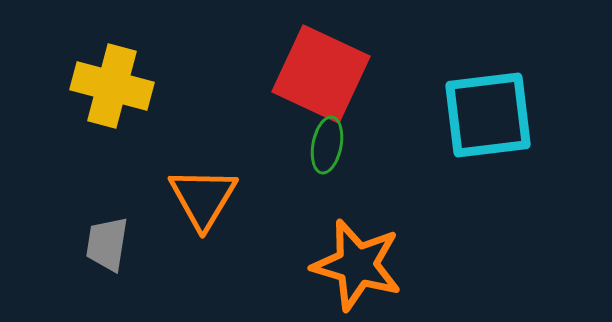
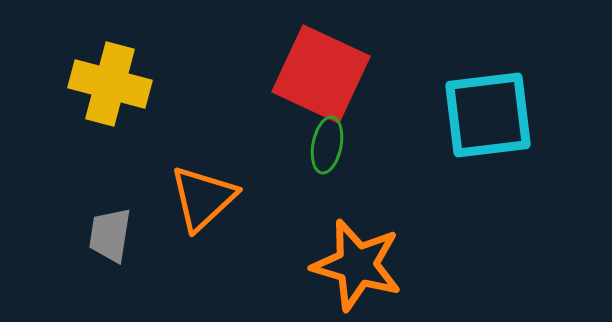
yellow cross: moved 2 px left, 2 px up
orange triangle: rotated 16 degrees clockwise
gray trapezoid: moved 3 px right, 9 px up
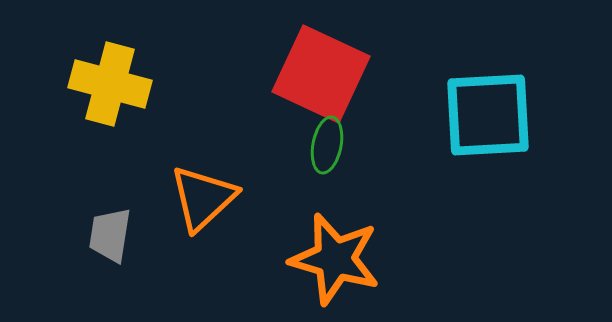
cyan square: rotated 4 degrees clockwise
orange star: moved 22 px left, 6 px up
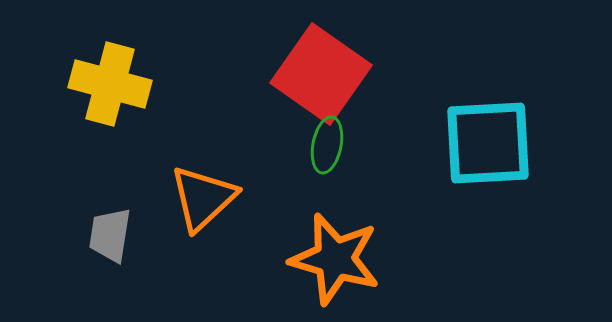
red square: rotated 10 degrees clockwise
cyan square: moved 28 px down
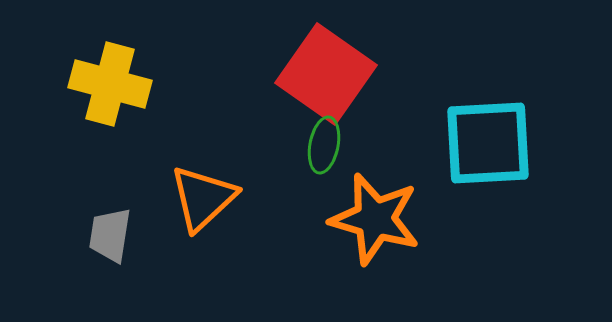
red square: moved 5 px right
green ellipse: moved 3 px left
orange star: moved 40 px right, 40 px up
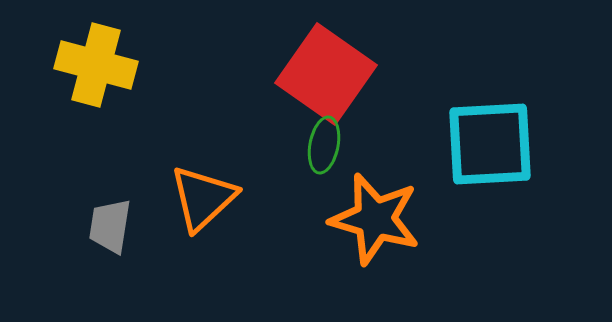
yellow cross: moved 14 px left, 19 px up
cyan square: moved 2 px right, 1 px down
gray trapezoid: moved 9 px up
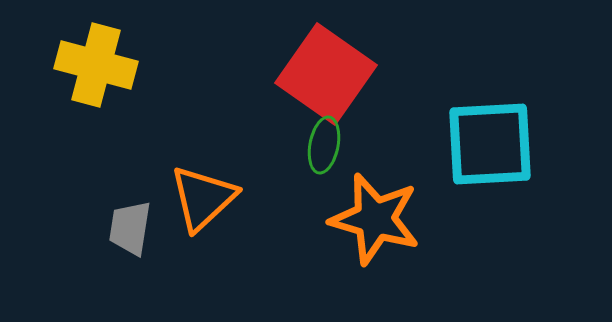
gray trapezoid: moved 20 px right, 2 px down
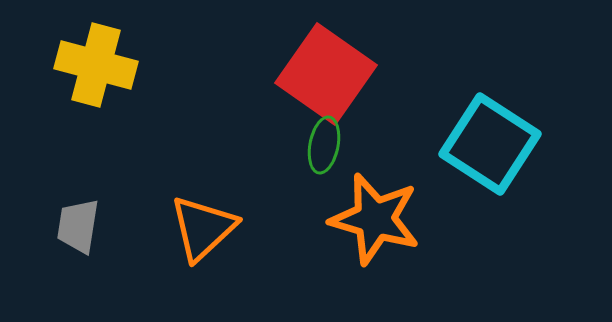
cyan square: rotated 36 degrees clockwise
orange triangle: moved 30 px down
gray trapezoid: moved 52 px left, 2 px up
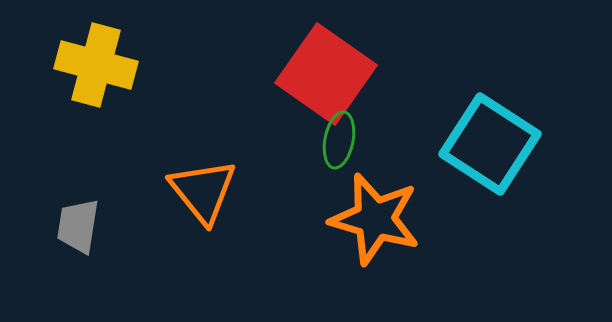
green ellipse: moved 15 px right, 5 px up
orange triangle: moved 37 px up; rotated 26 degrees counterclockwise
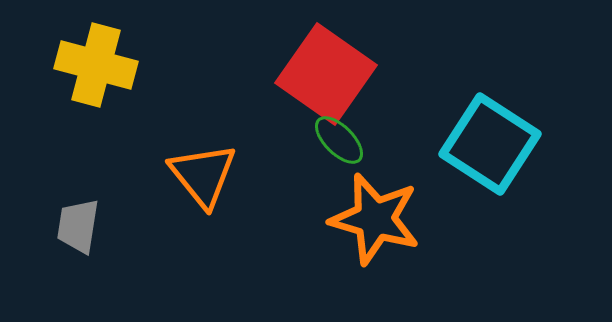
green ellipse: rotated 56 degrees counterclockwise
orange triangle: moved 16 px up
